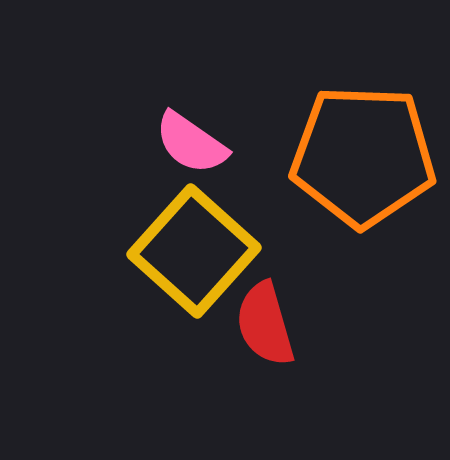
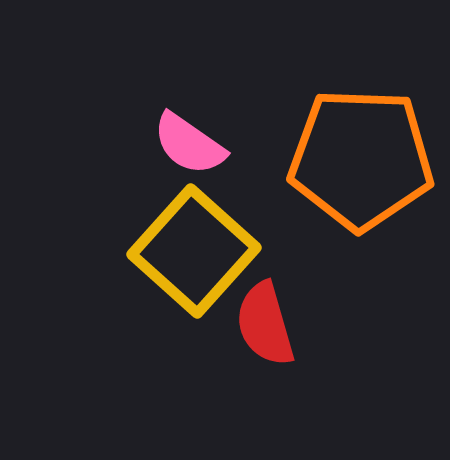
pink semicircle: moved 2 px left, 1 px down
orange pentagon: moved 2 px left, 3 px down
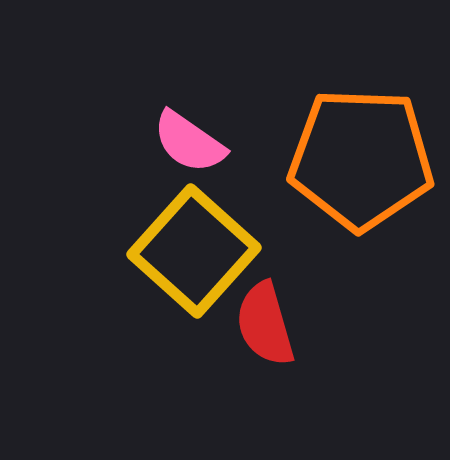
pink semicircle: moved 2 px up
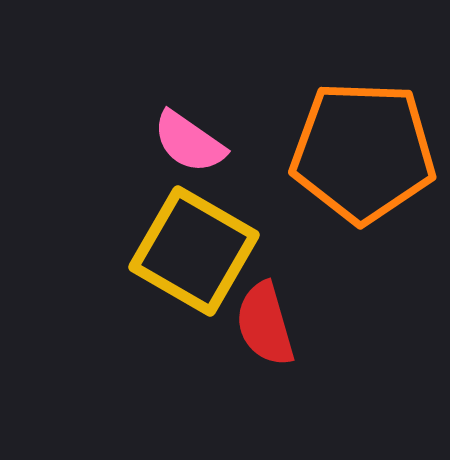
orange pentagon: moved 2 px right, 7 px up
yellow square: rotated 12 degrees counterclockwise
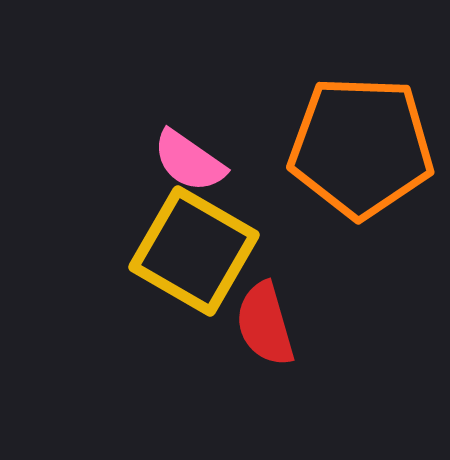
pink semicircle: moved 19 px down
orange pentagon: moved 2 px left, 5 px up
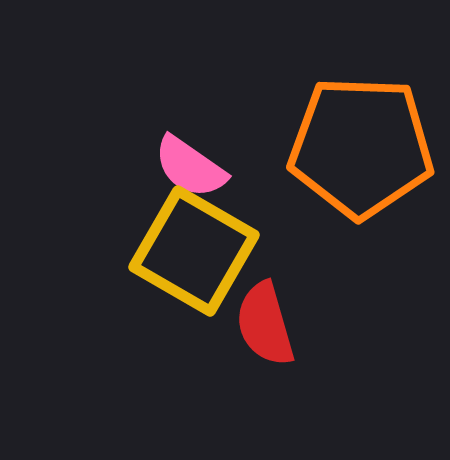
pink semicircle: moved 1 px right, 6 px down
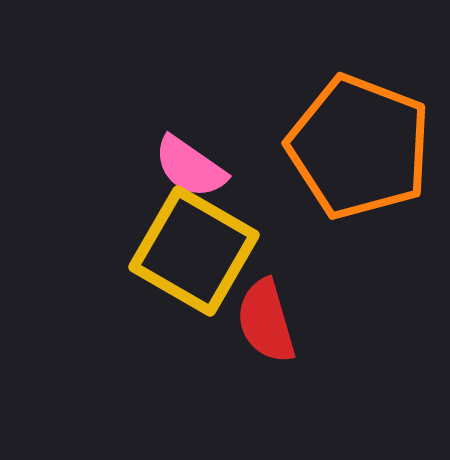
orange pentagon: moved 2 px left; rotated 19 degrees clockwise
red semicircle: moved 1 px right, 3 px up
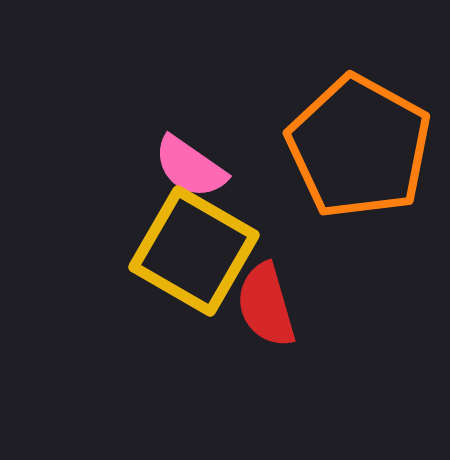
orange pentagon: rotated 8 degrees clockwise
red semicircle: moved 16 px up
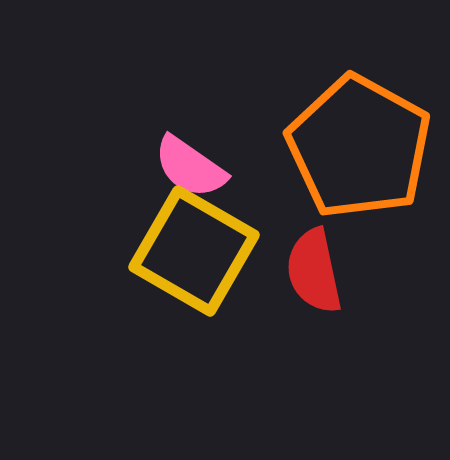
red semicircle: moved 48 px right, 34 px up; rotated 4 degrees clockwise
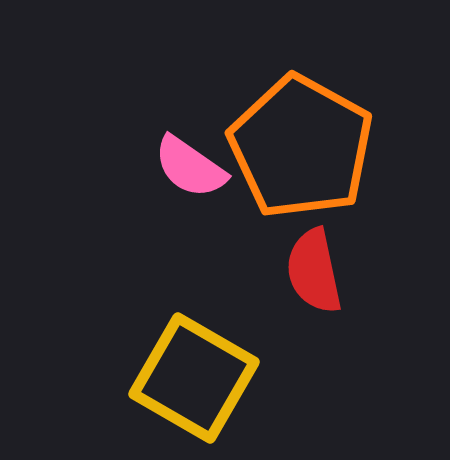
orange pentagon: moved 58 px left
yellow square: moved 127 px down
